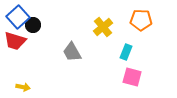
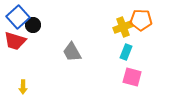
yellow cross: moved 20 px right; rotated 18 degrees clockwise
yellow arrow: rotated 80 degrees clockwise
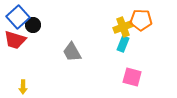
red trapezoid: moved 1 px up
cyan rectangle: moved 3 px left, 8 px up
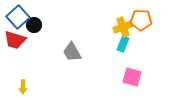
black circle: moved 1 px right
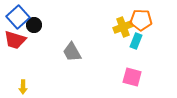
cyan rectangle: moved 13 px right, 3 px up
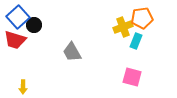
orange pentagon: moved 1 px right, 2 px up; rotated 10 degrees counterclockwise
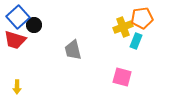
gray trapezoid: moved 1 px right, 2 px up; rotated 15 degrees clockwise
pink square: moved 10 px left
yellow arrow: moved 6 px left
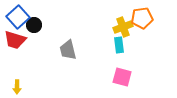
cyan rectangle: moved 17 px left, 4 px down; rotated 28 degrees counterclockwise
gray trapezoid: moved 5 px left
